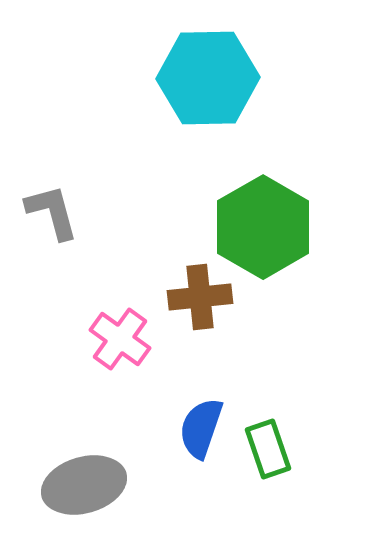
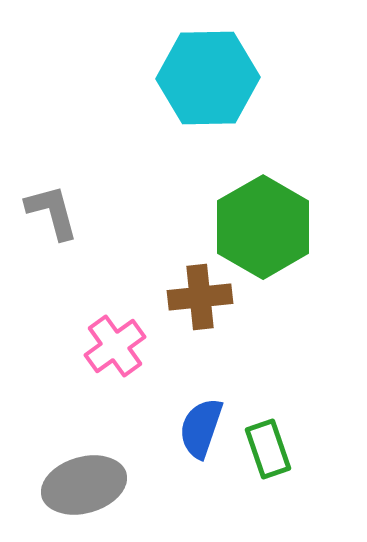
pink cross: moved 5 px left, 7 px down; rotated 18 degrees clockwise
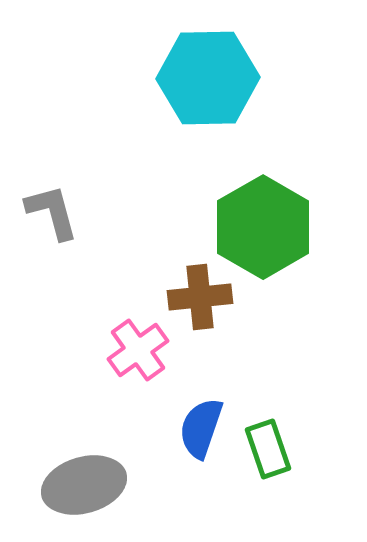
pink cross: moved 23 px right, 4 px down
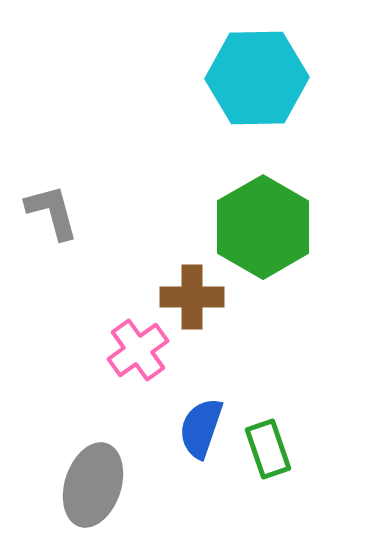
cyan hexagon: moved 49 px right
brown cross: moved 8 px left; rotated 6 degrees clockwise
gray ellipse: moved 9 px right; rotated 56 degrees counterclockwise
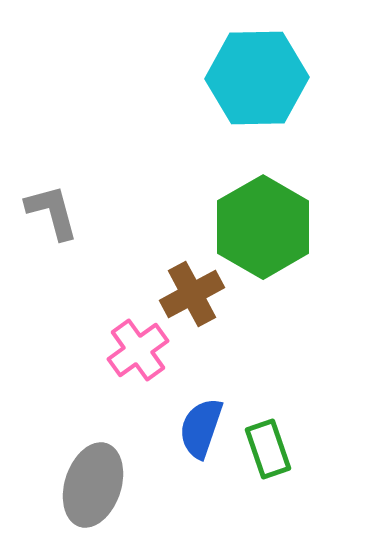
brown cross: moved 3 px up; rotated 28 degrees counterclockwise
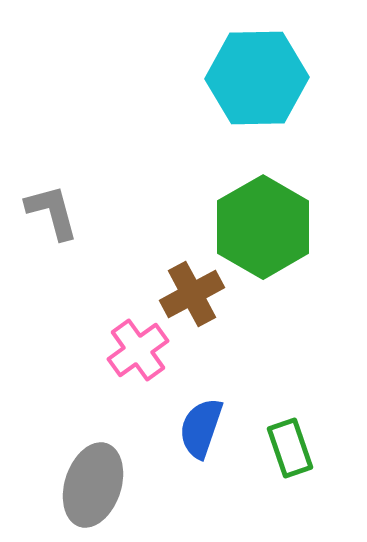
green rectangle: moved 22 px right, 1 px up
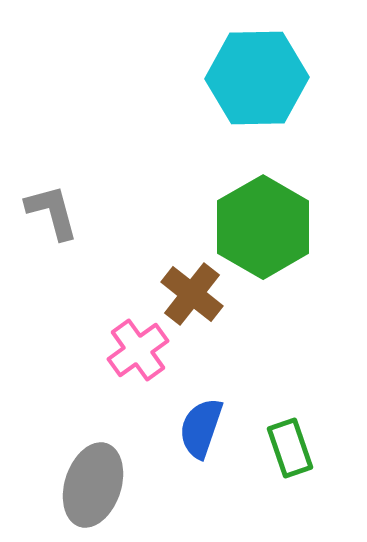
brown cross: rotated 24 degrees counterclockwise
